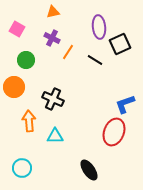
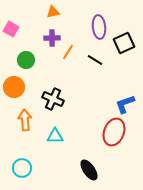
pink square: moved 6 px left
purple cross: rotated 28 degrees counterclockwise
black square: moved 4 px right, 1 px up
orange arrow: moved 4 px left, 1 px up
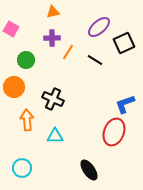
purple ellipse: rotated 55 degrees clockwise
orange arrow: moved 2 px right
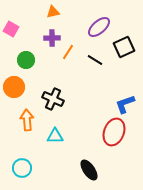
black square: moved 4 px down
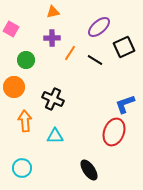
orange line: moved 2 px right, 1 px down
orange arrow: moved 2 px left, 1 px down
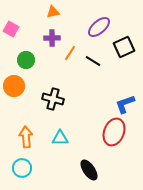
black line: moved 2 px left, 1 px down
orange circle: moved 1 px up
black cross: rotated 10 degrees counterclockwise
orange arrow: moved 1 px right, 16 px down
cyan triangle: moved 5 px right, 2 px down
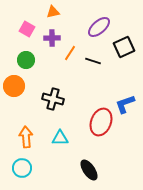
pink square: moved 16 px right
black line: rotated 14 degrees counterclockwise
red ellipse: moved 13 px left, 10 px up
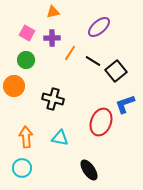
pink square: moved 4 px down
black square: moved 8 px left, 24 px down; rotated 15 degrees counterclockwise
black line: rotated 14 degrees clockwise
cyan triangle: rotated 12 degrees clockwise
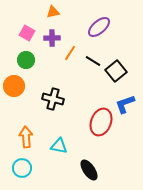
cyan triangle: moved 1 px left, 8 px down
